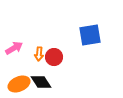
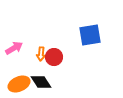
orange arrow: moved 2 px right
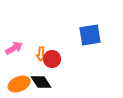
red circle: moved 2 px left, 2 px down
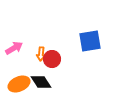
blue square: moved 6 px down
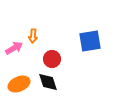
orange arrow: moved 8 px left, 18 px up
black diamond: moved 7 px right; rotated 15 degrees clockwise
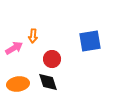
orange ellipse: moved 1 px left; rotated 15 degrees clockwise
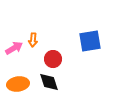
orange arrow: moved 4 px down
red circle: moved 1 px right
black diamond: moved 1 px right
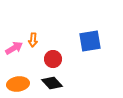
black diamond: moved 3 px right, 1 px down; rotated 25 degrees counterclockwise
